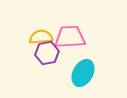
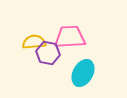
yellow semicircle: moved 7 px left, 5 px down
purple hexagon: moved 1 px right; rotated 20 degrees clockwise
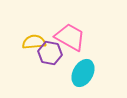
pink trapezoid: rotated 32 degrees clockwise
purple hexagon: moved 2 px right
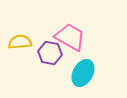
yellow semicircle: moved 14 px left
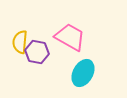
yellow semicircle: rotated 80 degrees counterclockwise
purple hexagon: moved 13 px left, 1 px up
